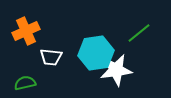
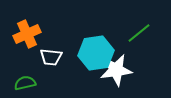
orange cross: moved 1 px right, 3 px down
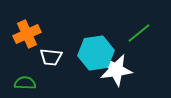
green semicircle: rotated 15 degrees clockwise
